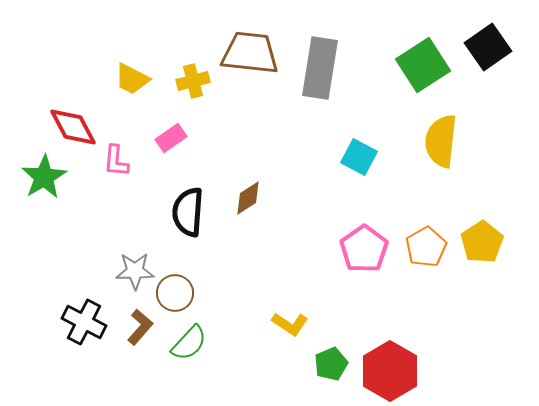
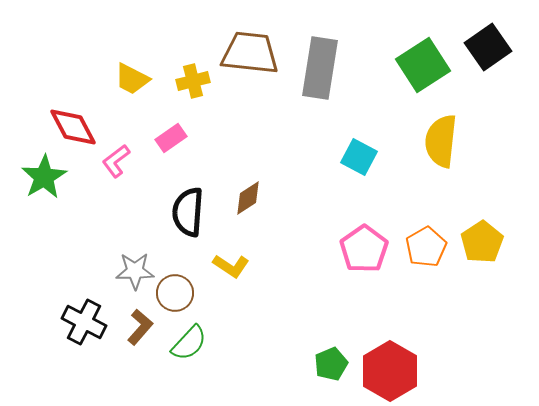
pink L-shape: rotated 48 degrees clockwise
yellow L-shape: moved 59 px left, 58 px up
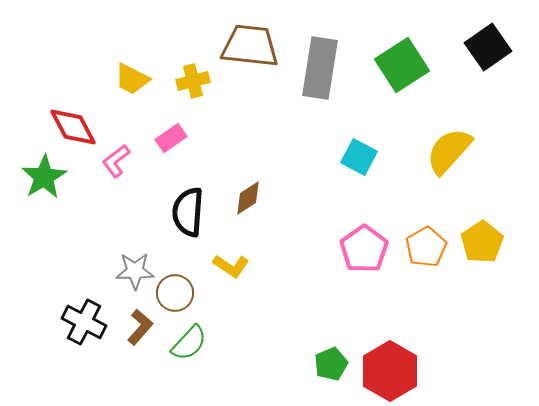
brown trapezoid: moved 7 px up
green square: moved 21 px left
yellow semicircle: moved 8 px right, 10 px down; rotated 36 degrees clockwise
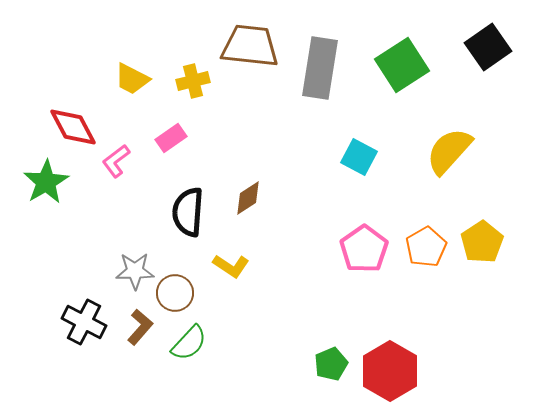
green star: moved 2 px right, 5 px down
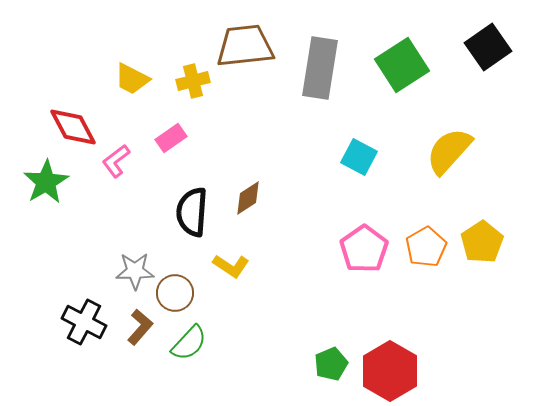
brown trapezoid: moved 5 px left; rotated 12 degrees counterclockwise
black semicircle: moved 4 px right
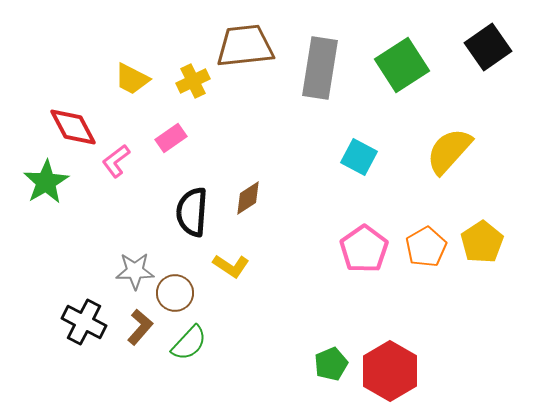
yellow cross: rotated 12 degrees counterclockwise
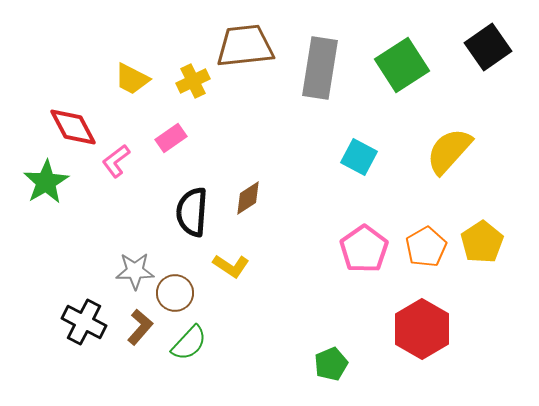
red hexagon: moved 32 px right, 42 px up
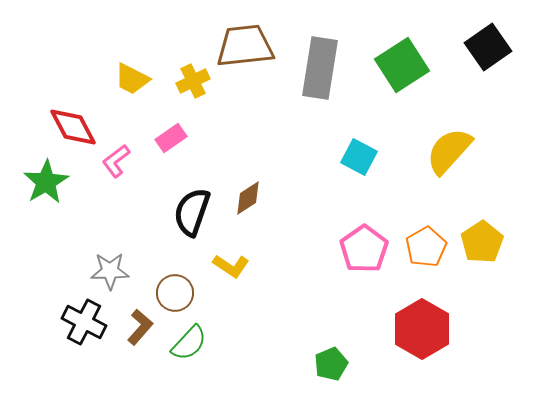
black semicircle: rotated 15 degrees clockwise
gray star: moved 25 px left
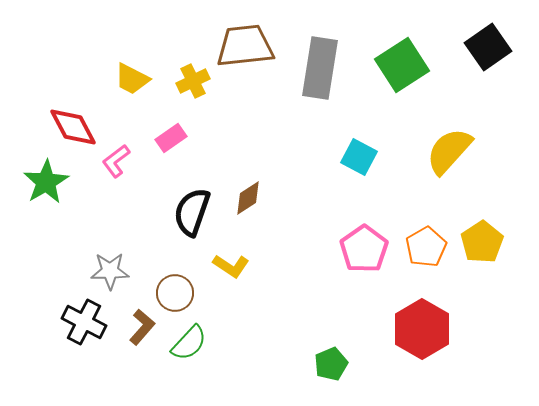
brown L-shape: moved 2 px right
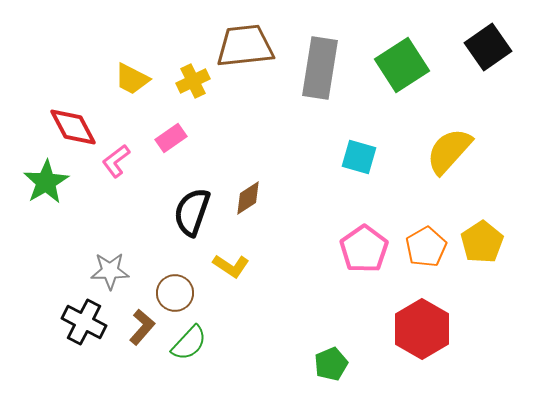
cyan square: rotated 12 degrees counterclockwise
